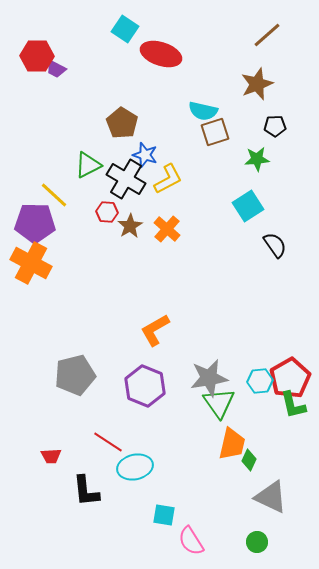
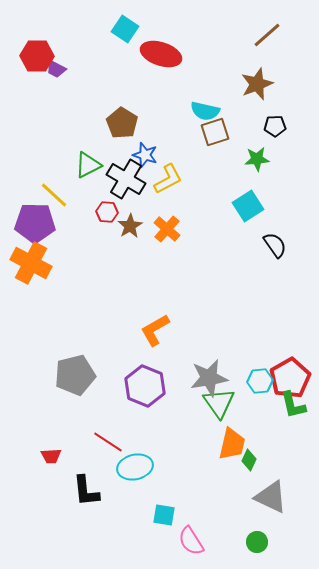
cyan semicircle at (203, 111): moved 2 px right
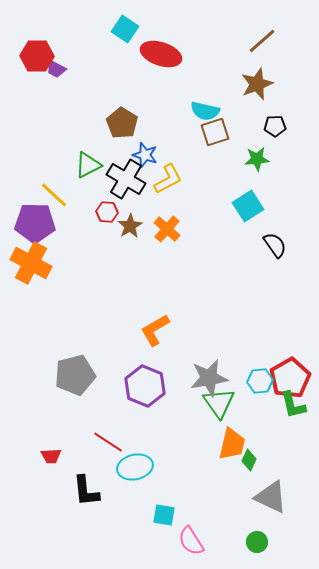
brown line at (267, 35): moved 5 px left, 6 px down
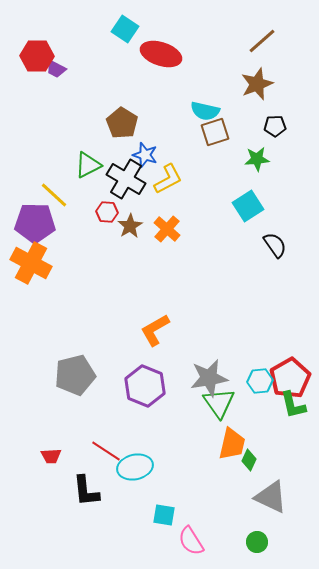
red line at (108, 442): moved 2 px left, 9 px down
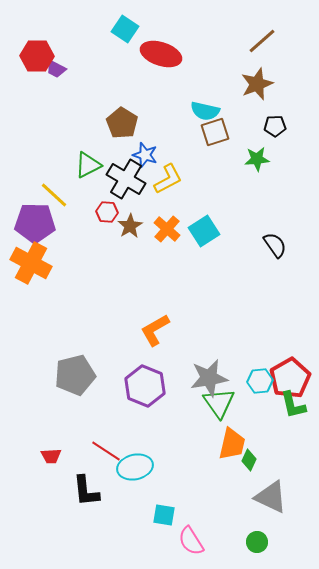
cyan square at (248, 206): moved 44 px left, 25 px down
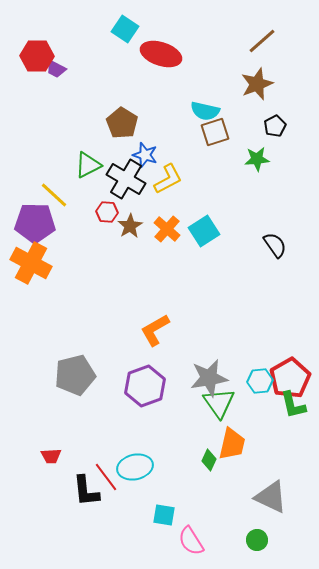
black pentagon at (275, 126): rotated 25 degrees counterclockwise
purple hexagon at (145, 386): rotated 18 degrees clockwise
red line at (106, 451): moved 26 px down; rotated 20 degrees clockwise
green diamond at (249, 460): moved 40 px left
green circle at (257, 542): moved 2 px up
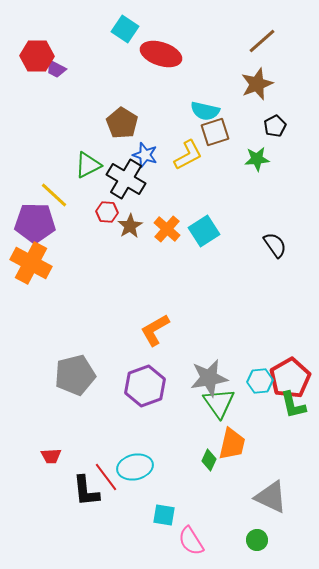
yellow L-shape at (168, 179): moved 20 px right, 24 px up
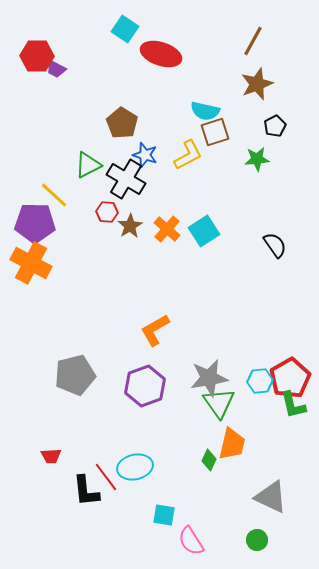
brown line at (262, 41): moved 9 px left; rotated 20 degrees counterclockwise
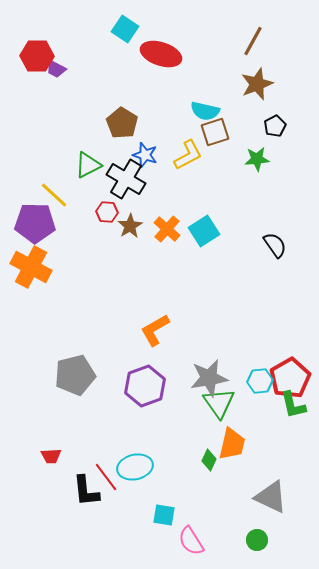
orange cross at (31, 263): moved 4 px down
